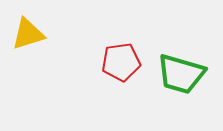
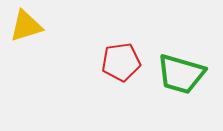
yellow triangle: moved 2 px left, 8 px up
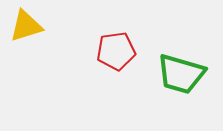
red pentagon: moved 5 px left, 11 px up
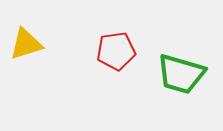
yellow triangle: moved 18 px down
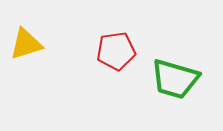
green trapezoid: moved 6 px left, 5 px down
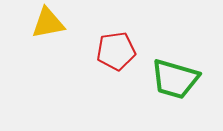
yellow triangle: moved 22 px right, 21 px up; rotated 6 degrees clockwise
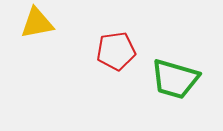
yellow triangle: moved 11 px left
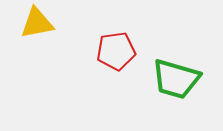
green trapezoid: moved 1 px right
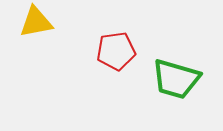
yellow triangle: moved 1 px left, 1 px up
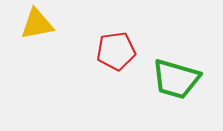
yellow triangle: moved 1 px right, 2 px down
